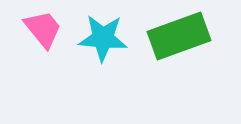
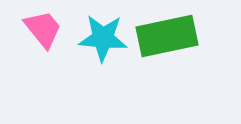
green rectangle: moved 12 px left; rotated 8 degrees clockwise
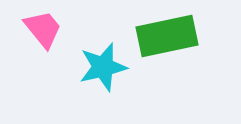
cyan star: moved 29 px down; rotated 18 degrees counterclockwise
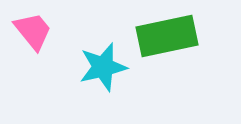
pink trapezoid: moved 10 px left, 2 px down
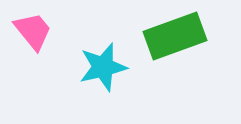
green rectangle: moved 8 px right; rotated 8 degrees counterclockwise
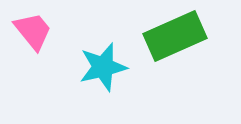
green rectangle: rotated 4 degrees counterclockwise
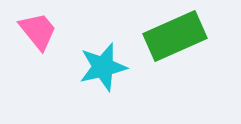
pink trapezoid: moved 5 px right
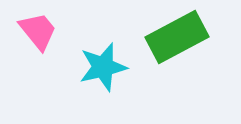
green rectangle: moved 2 px right, 1 px down; rotated 4 degrees counterclockwise
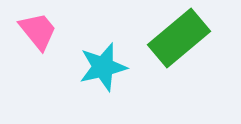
green rectangle: moved 2 px right, 1 px down; rotated 12 degrees counterclockwise
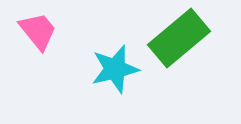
cyan star: moved 12 px right, 2 px down
